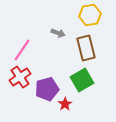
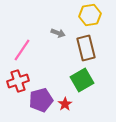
red cross: moved 2 px left, 4 px down; rotated 15 degrees clockwise
purple pentagon: moved 6 px left, 11 px down
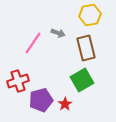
pink line: moved 11 px right, 7 px up
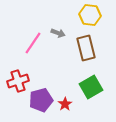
yellow hexagon: rotated 15 degrees clockwise
green square: moved 9 px right, 7 px down
